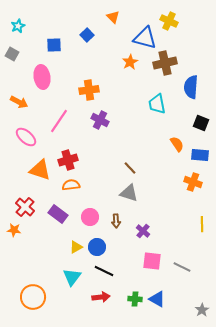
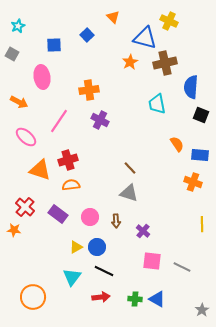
black square at (201, 123): moved 8 px up
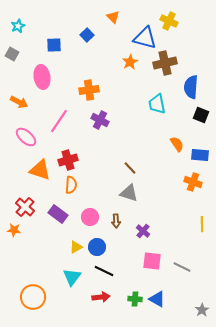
orange semicircle at (71, 185): rotated 102 degrees clockwise
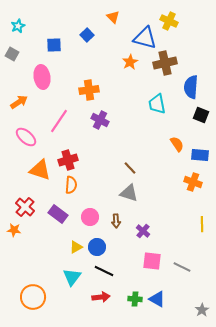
orange arrow at (19, 102): rotated 60 degrees counterclockwise
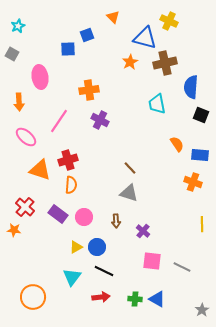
blue square at (87, 35): rotated 24 degrees clockwise
blue square at (54, 45): moved 14 px right, 4 px down
pink ellipse at (42, 77): moved 2 px left
orange arrow at (19, 102): rotated 120 degrees clockwise
pink circle at (90, 217): moved 6 px left
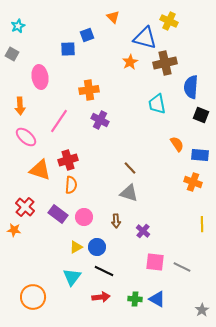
orange arrow at (19, 102): moved 1 px right, 4 px down
pink square at (152, 261): moved 3 px right, 1 px down
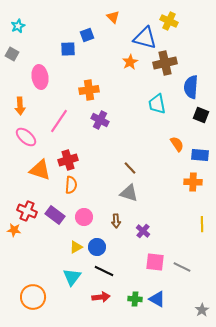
orange cross at (193, 182): rotated 18 degrees counterclockwise
red cross at (25, 207): moved 2 px right, 4 px down; rotated 18 degrees counterclockwise
purple rectangle at (58, 214): moved 3 px left, 1 px down
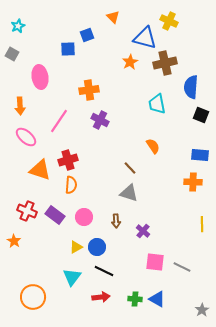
orange semicircle at (177, 144): moved 24 px left, 2 px down
orange star at (14, 230): moved 11 px down; rotated 24 degrees clockwise
